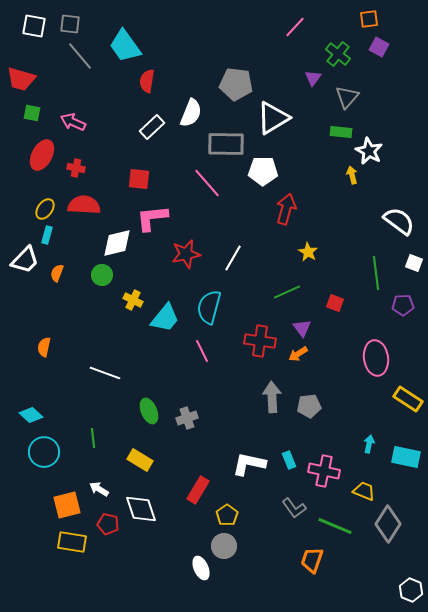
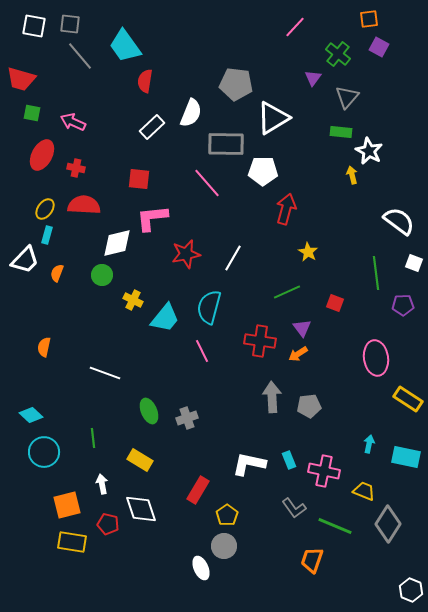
red semicircle at (147, 81): moved 2 px left
white arrow at (99, 489): moved 3 px right, 5 px up; rotated 48 degrees clockwise
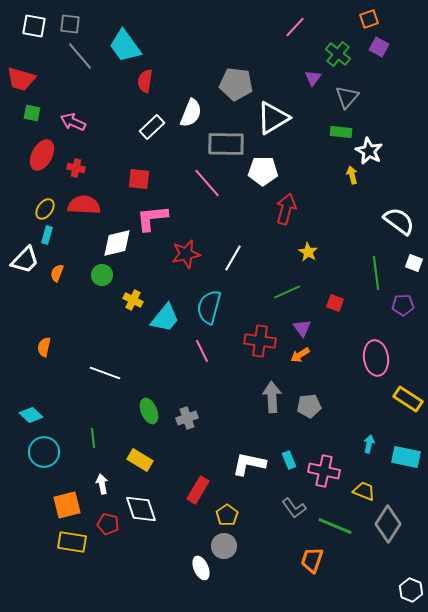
orange square at (369, 19): rotated 12 degrees counterclockwise
orange arrow at (298, 354): moved 2 px right, 1 px down
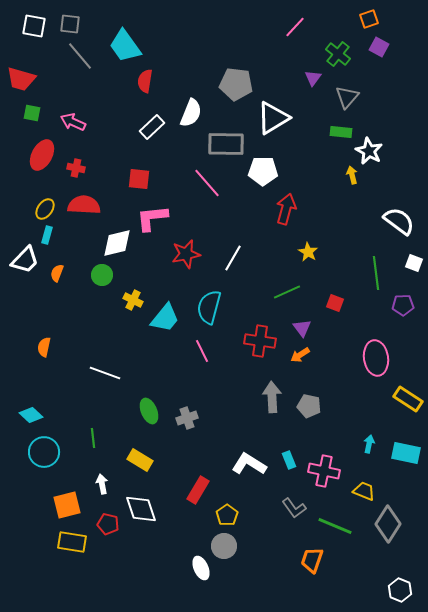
gray pentagon at (309, 406): rotated 20 degrees clockwise
cyan rectangle at (406, 457): moved 4 px up
white L-shape at (249, 464): rotated 20 degrees clockwise
white hexagon at (411, 590): moved 11 px left
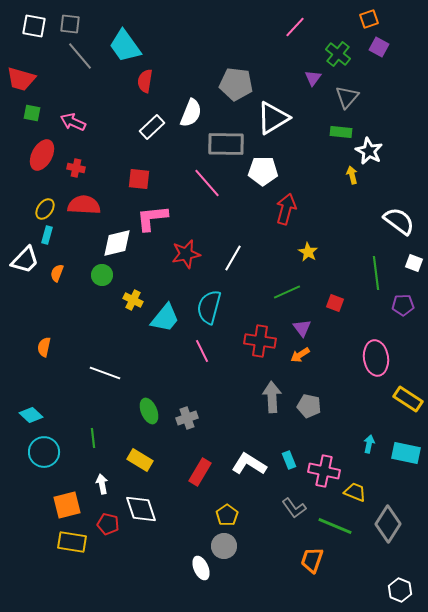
red rectangle at (198, 490): moved 2 px right, 18 px up
yellow trapezoid at (364, 491): moved 9 px left, 1 px down
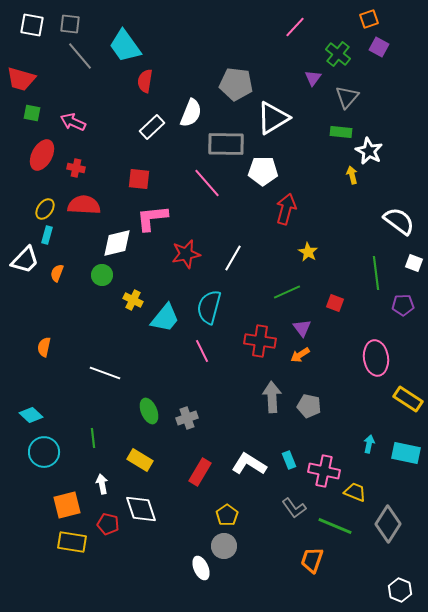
white square at (34, 26): moved 2 px left, 1 px up
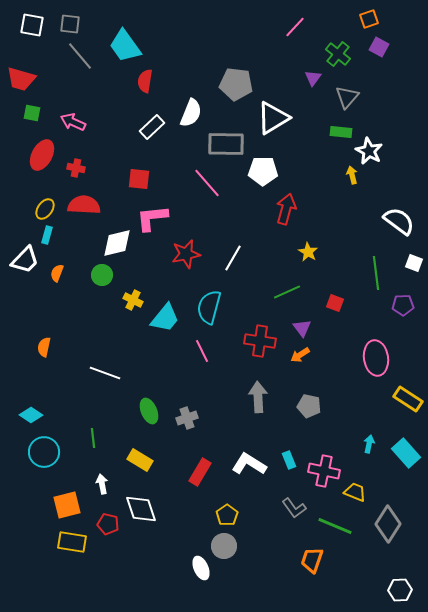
gray arrow at (272, 397): moved 14 px left
cyan diamond at (31, 415): rotated 10 degrees counterclockwise
cyan rectangle at (406, 453): rotated 36 degrees clockwise
white hexagon at (400, 590): rotated 25 degrees counterclockwise
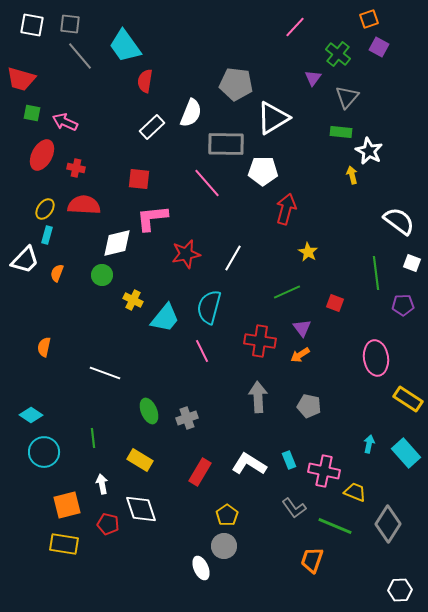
pink arrow at (73, 122): moved 8 px left
white square at (414, 263): moved 2 px left
yellow rectangle at (72, 542): moved 8 px left, 2 px down
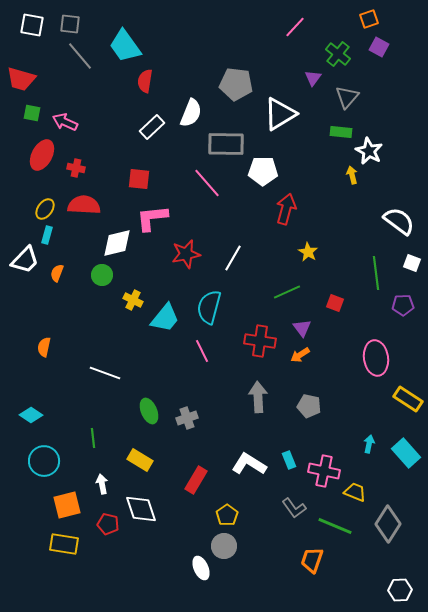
white triangle at (273, 118): moved 7 px right, 4 px up
cyan circle at (44, 452): moved 9 px down
red rectangle at (200, 472): moved 4 px left, 8 px down
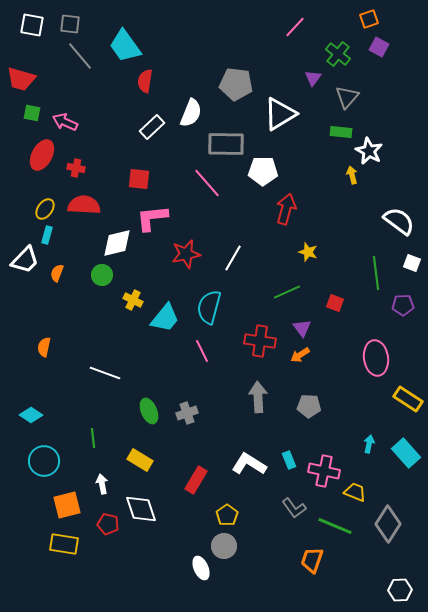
yellow star at (308, 252): rotated 12 degrees counterclockwise
gray pentagon at (309, 406): rotated 10 degrees counterclockwise
gray cross at (187, 418): moved 5 px up
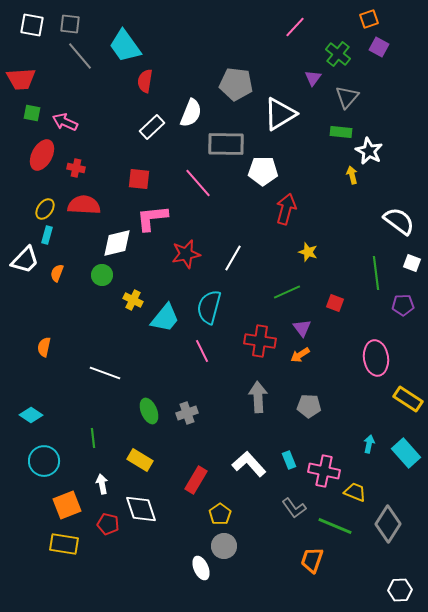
red trapezoid at (21, 79): rotated 20 degrees counterclockwise
pink line at (207, 183): moved 9 px left
white L-shape at (249, 464): rotated 16 degrees clockwise
orange square at (67, 505): rotated 8 degrees counterclockwise
yellow pentagon at (227, 515): moved 7 px left, 1 px up
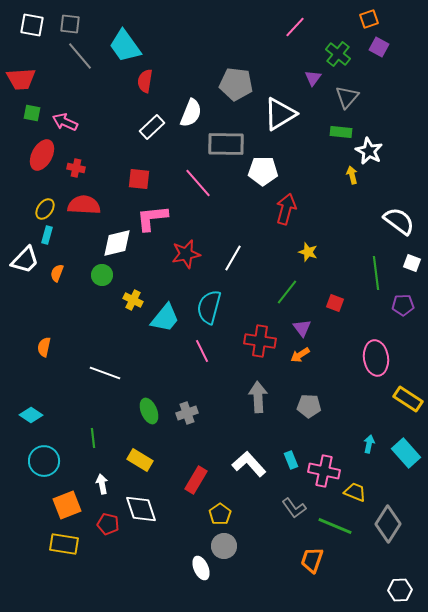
green line at (287, 292): rotated 28 degrees counterclockwise
cyan rectangle at (289, 460): moved 2 px right
